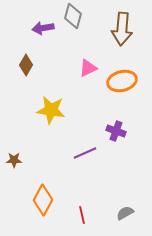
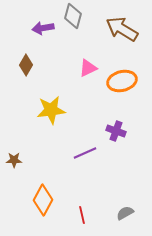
brown arrow: rotated 116 degrees clockwise
yellow star: rotated 16 degrees counterclockwise
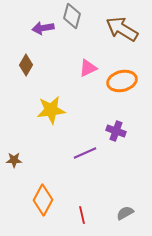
gray diamond: moved 1 px left
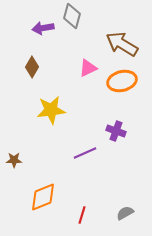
brown arrow: moved 15 px down
brown diamond: moved 6 px right, 2 px down
orange diamond: moved 3 px up; rotated 40 degrees clockwise
red line: rotated 30 degrees clockwise
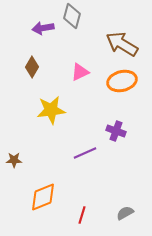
pink triangle: moved 8 px left, 4 px down
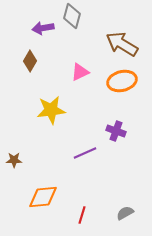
brown diamond: moved 2 px left, 6 px up
orange diamond: rotated 16 degrees clockwise
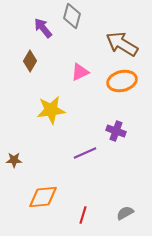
purple arrow: rotated 60 degrees clockwise
red line: moved 1 px right
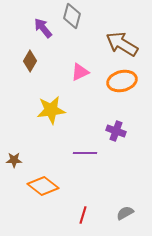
purple line: rotated 25 degrees clockwise
orange diamond: moved 11 px up; rotated 44 degrees clockwise
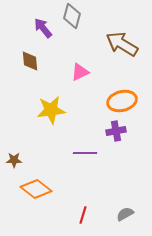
brown diamond: rotated 35 degrees counterclockwise
orange ellipse: moved 20 px down
purple cross: rotated 30 degrees counterclockwise
orange diamond: moved 7 px left, 3 px down
gray semicircle: moved 1 px down
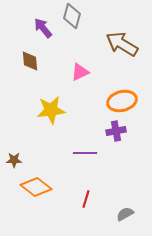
orange diamond: moved 2 px up
red line: moved 3 px right, 16 px up
